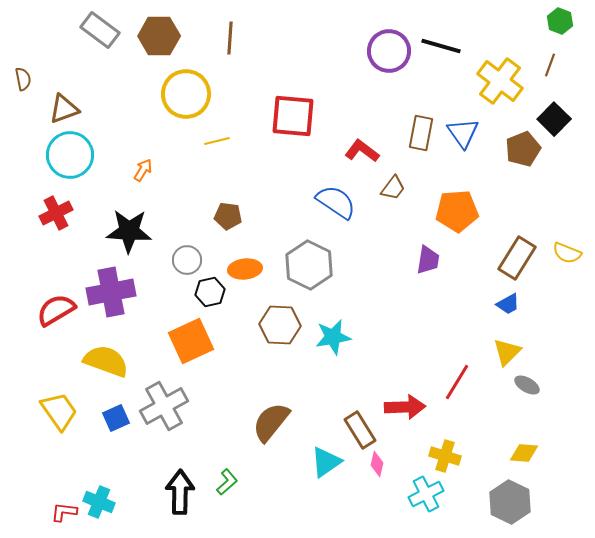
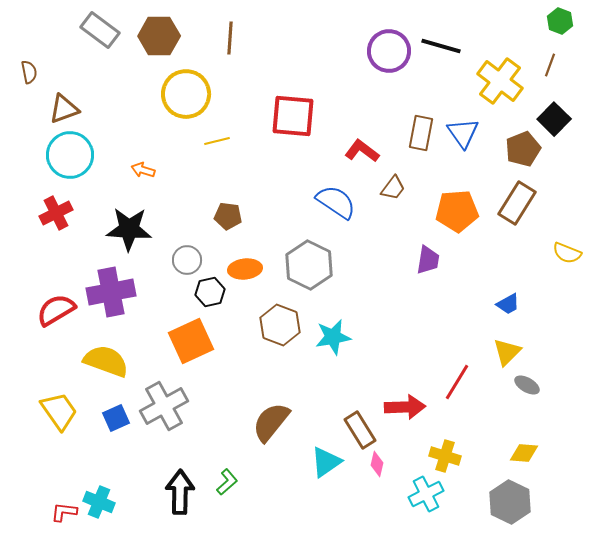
brown semicircle at (23, 79): moved 6 px right, 7 px up
orange arrow at (143, 170): rotated 105 degrees counterclockwise
black star at (129, 231): moved 2 px up
brown rectangle at (517, 258): moved 55 px up
brown hexagon at (280, 325): rotated 18 degrees clockwise
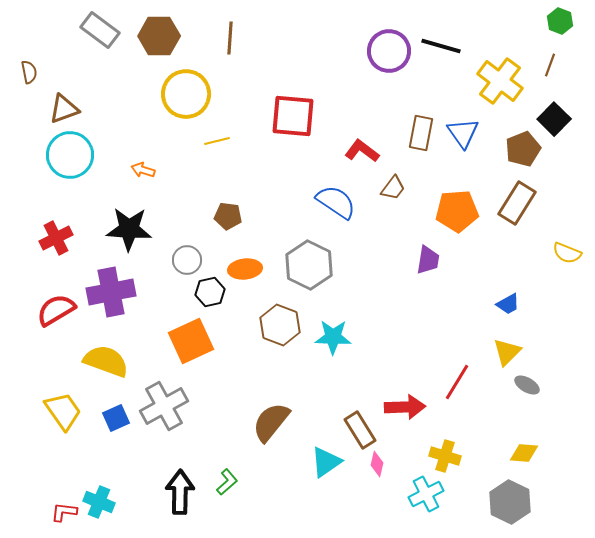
red cross at (56, 213): moved 25 px down
cyan star at (333, 337): rotated 12 degrees clockwise
yellow trapezoid at (59, 411): moved 4 px right
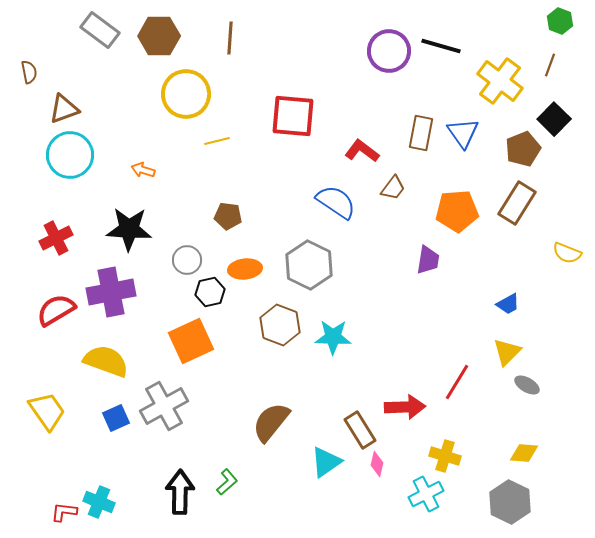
yellow trapezoid at (63, 411): moved 16 px left
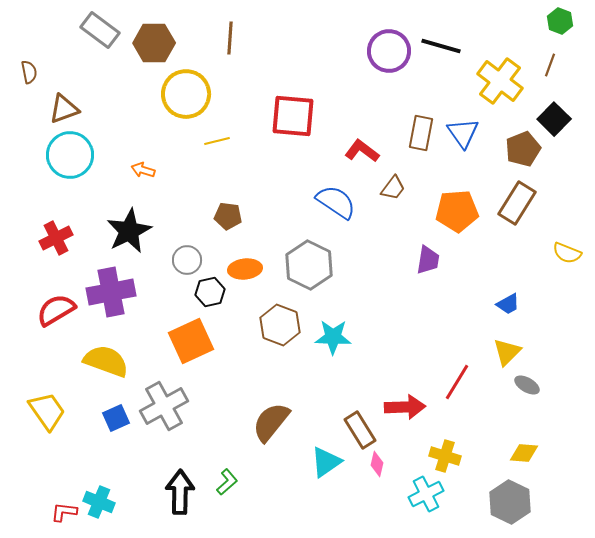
brown hexagon at (159, 36): moved 5 px left, 7 px down
black star at (129, 229): moved 2 px down; rotated 30 degrees counterclockwise
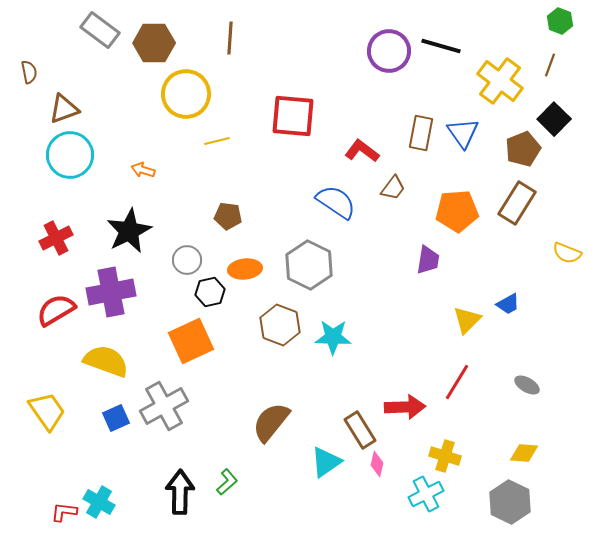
yellow triangle at (507, 352): moved 40 px left, 32 px up
cyan cross at (99, 502): rotated 8 degrees clockwise
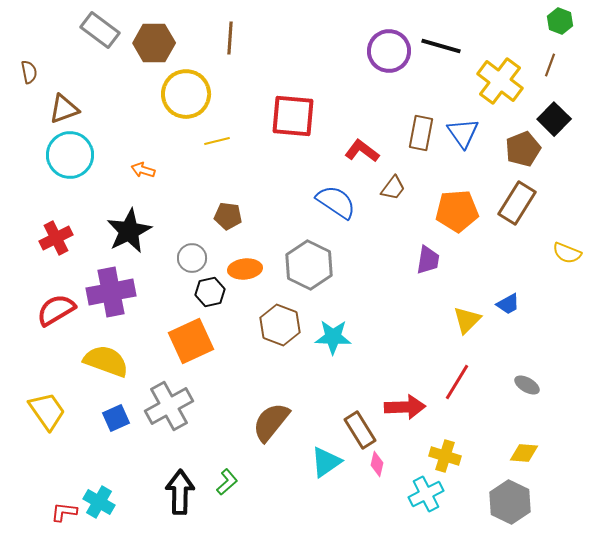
gray circle at (187, 260): moved 5 px right, 2 px up
gray cross at (164, 406): moved 5 px right
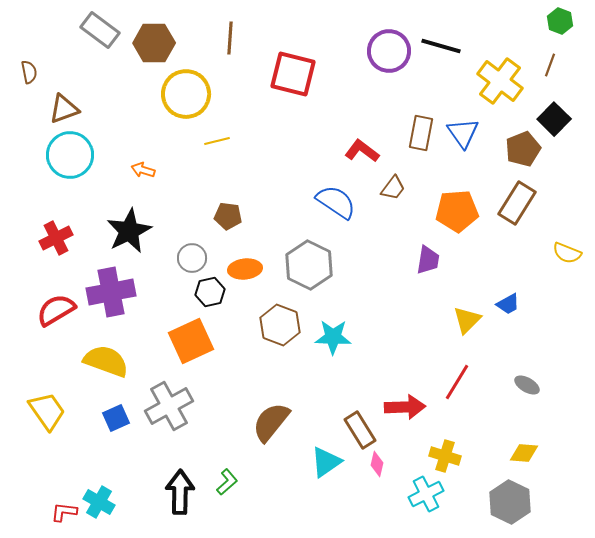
red square at (293, 116): moved 42 px up; rotated 9 degrees clockwise
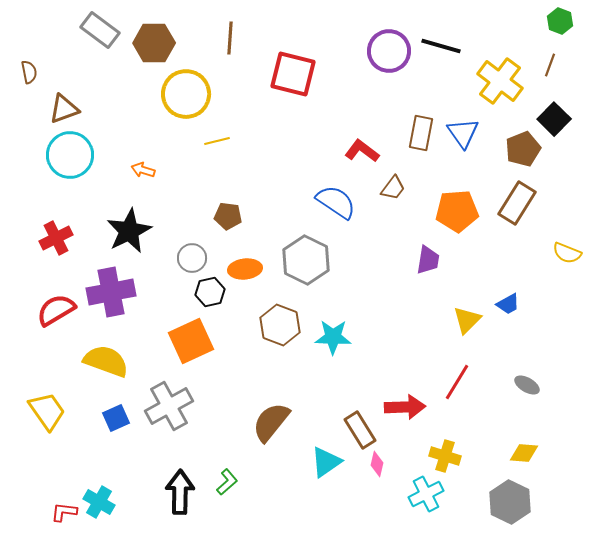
gray hexagon at (309, 265): moved 3 px left, 5 px up
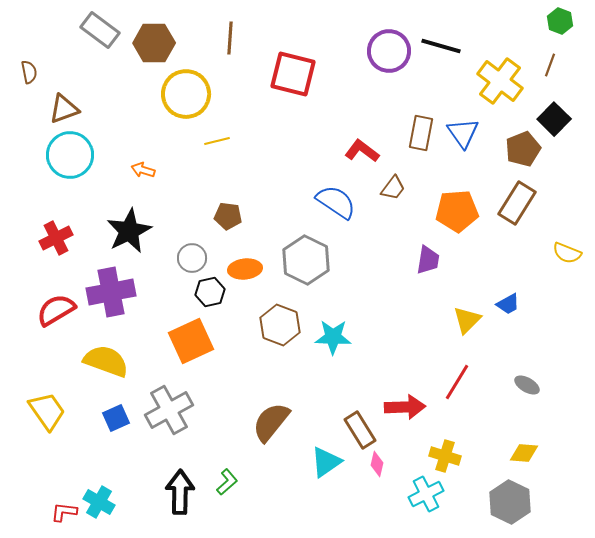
gray cross at (169, 406): moved 4 px down
